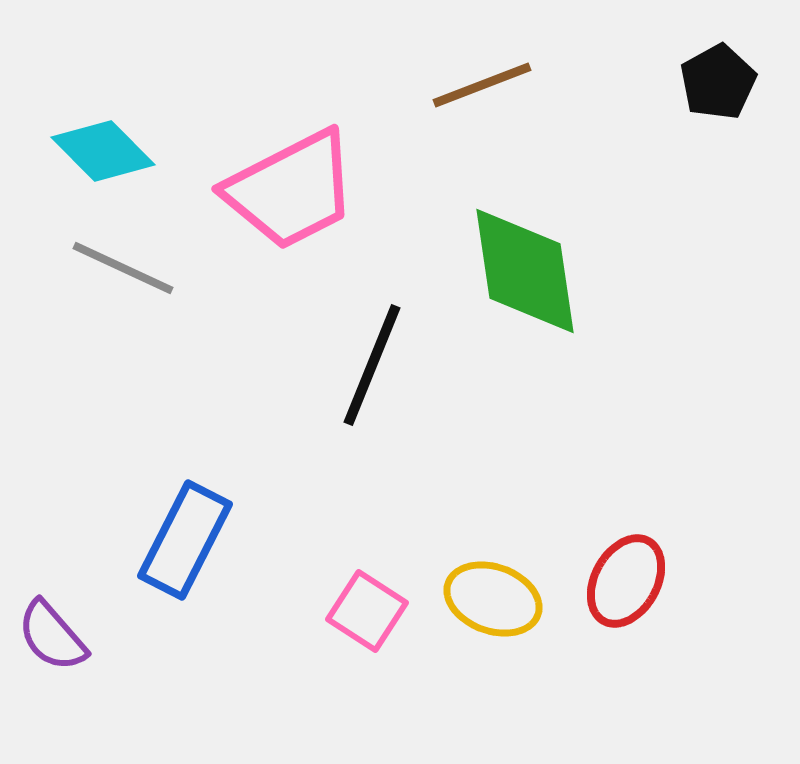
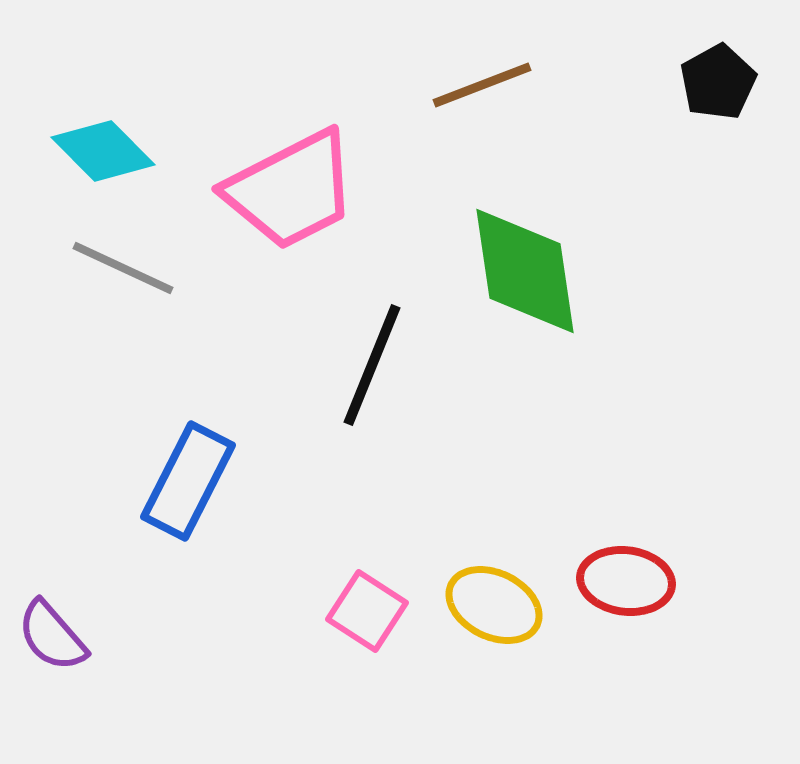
blue rectangle: moved 3 px right, 59 px up
red ellipse: rotated 68 degrees clockwise
yellow ellipse: moved 1 px right, 6 px down; rotated 6 degrees clockwise
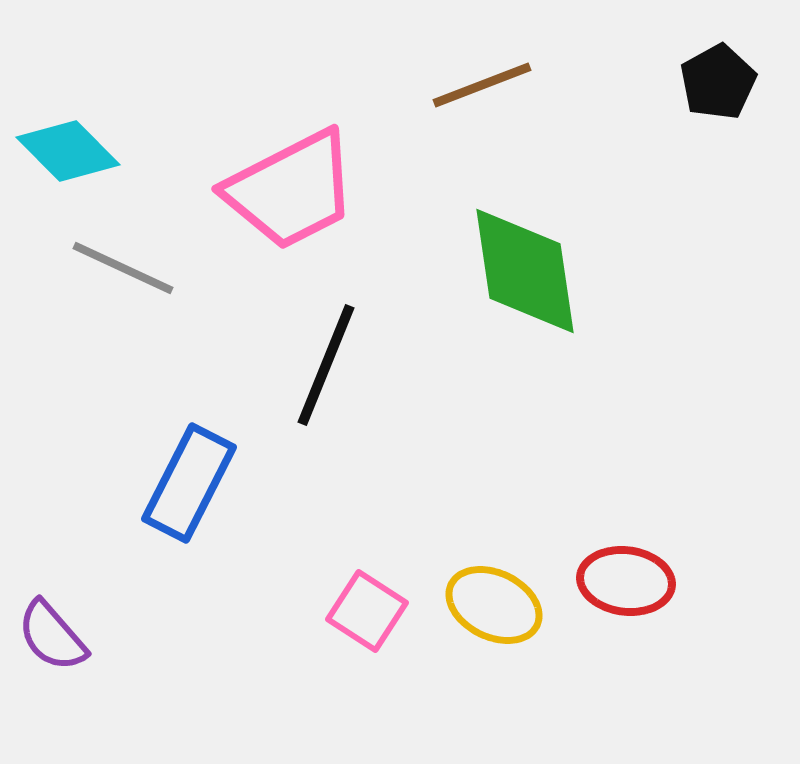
cyan diamond: moved 35 px left
black line: moved 46 px left
blue rectangle: moved 1 px right, 2 px down
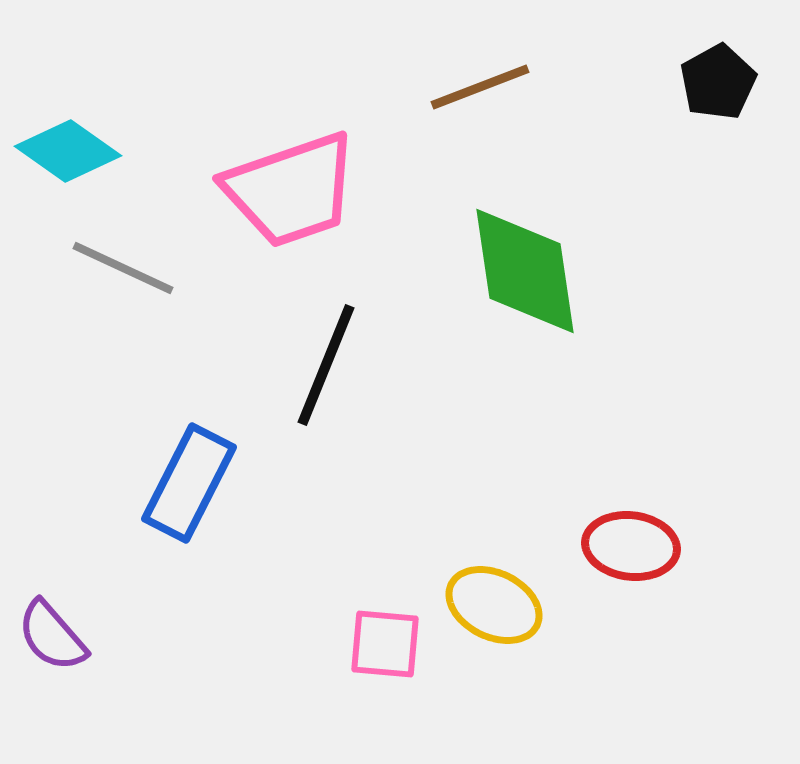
brown line: moved 2 px left, 2 px down
cyan diamond: rotated 10 degrees counterclockwise
pink trapezoid: rotated 8 degrees clockwise
red ellipse: moved 5 px right, 35 px up
pink square: moved 18 px right, 33 px down; rotated 28 degrees counterclockwise
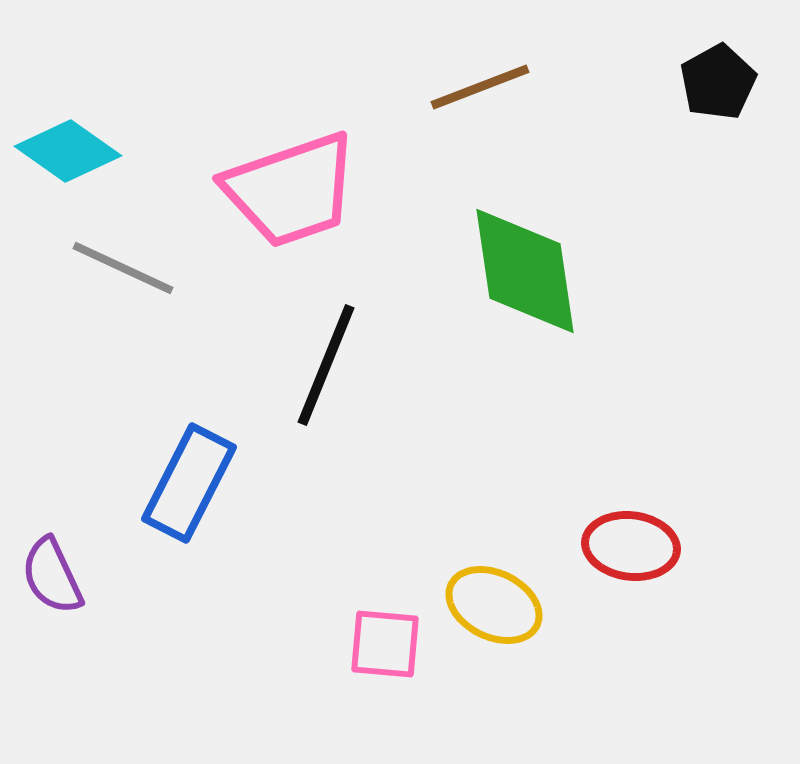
purple semicircle: moved 60 px up; rotated 16 degrees clockwise
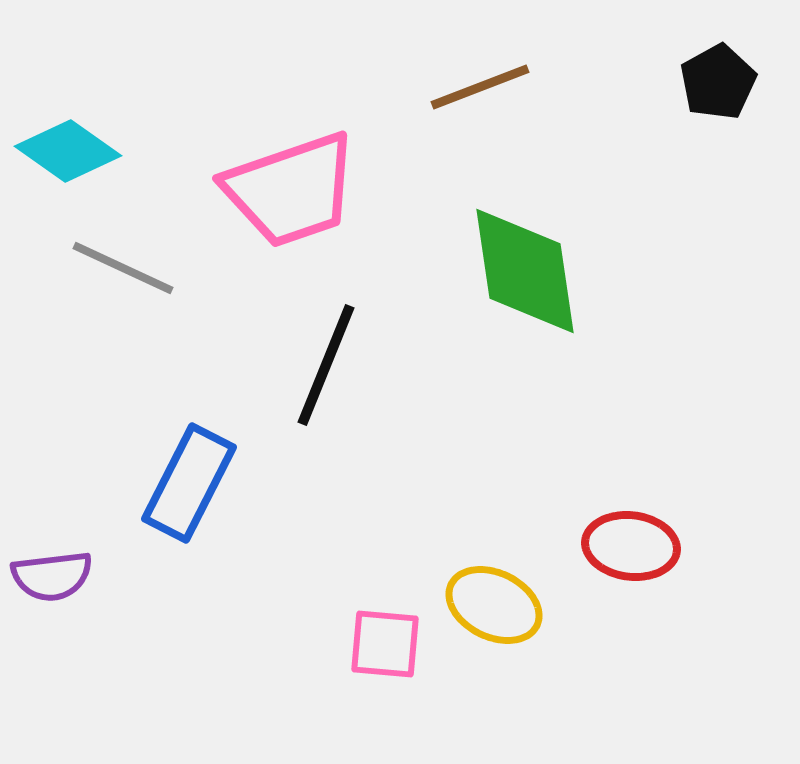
purple semicircle: rotated 72 degrees counterclockwise
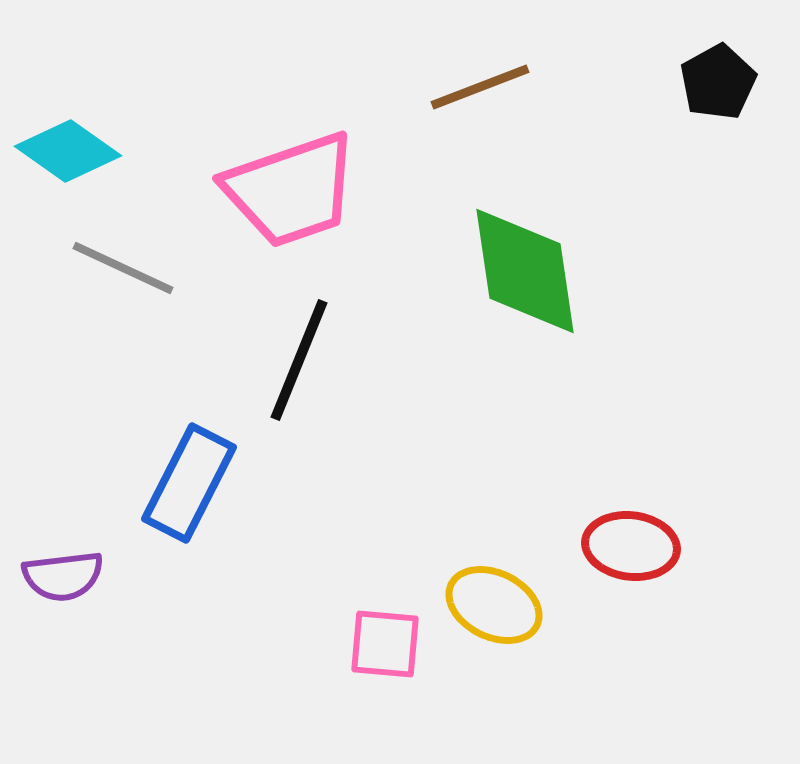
black line: moved 27 px left, 5 px up
purple semicircle: moved 11 px right
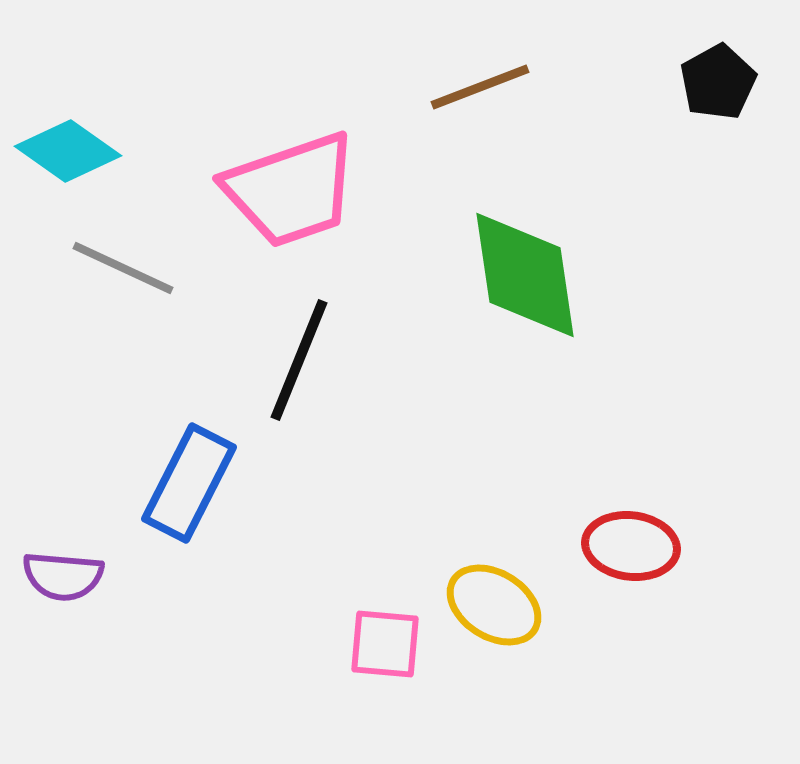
green diamond: moved 4 px down
purple semicircle: rotated 12 degrees clockwise
yellow ellipse: rotated 6 degrees clockwise
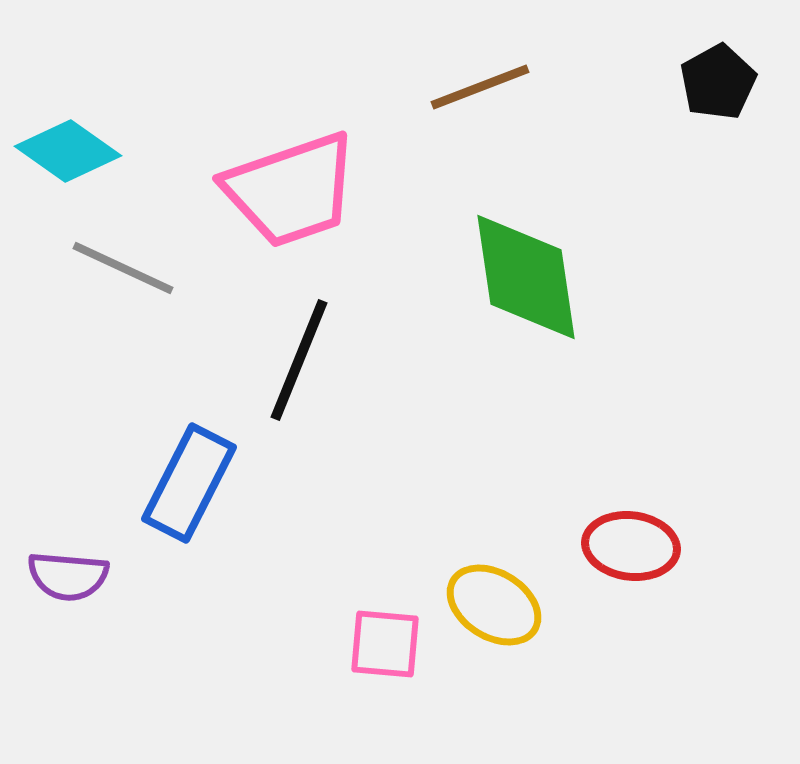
green diamond: moved 1 px right, 2 px down
purple semicircle: moved 5 px right
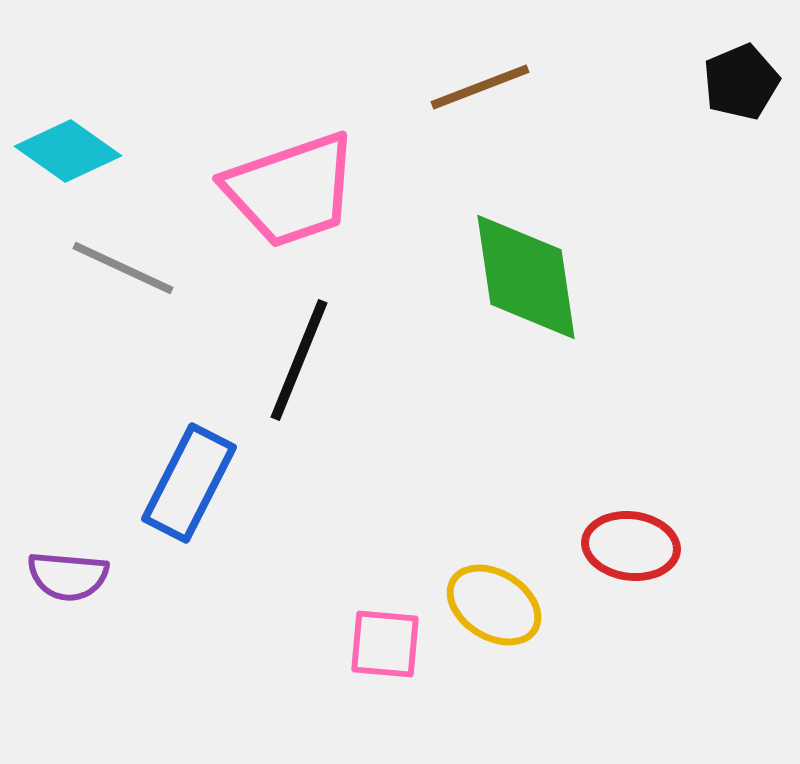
black pentagon: moved 23 px right; rotated 6 degrees clockwise
